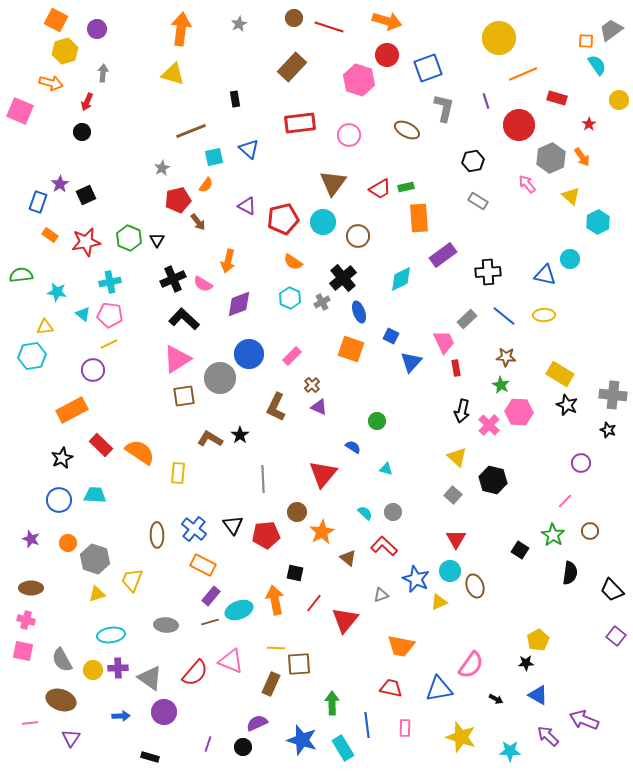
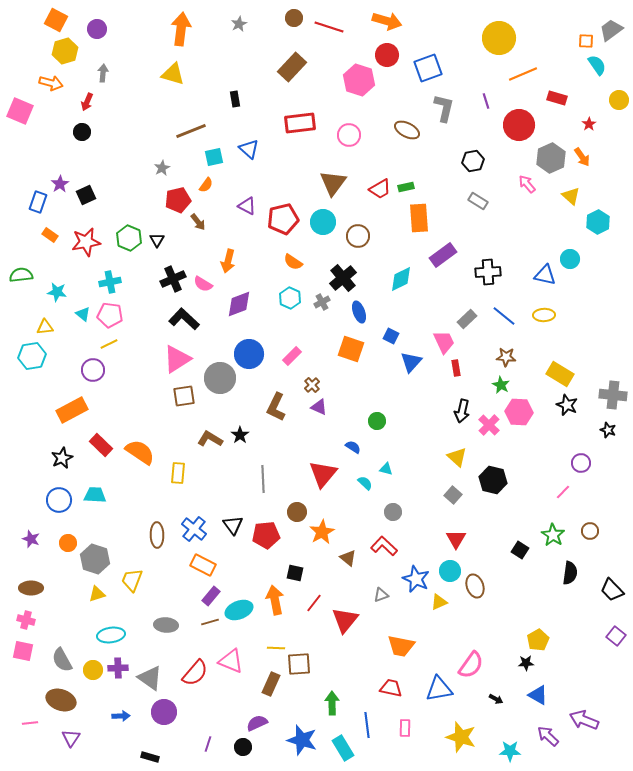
pink line at (565, 501): moved 2 px left, 9 px up
cyan semicircle at (365, 513): moved 30 px up
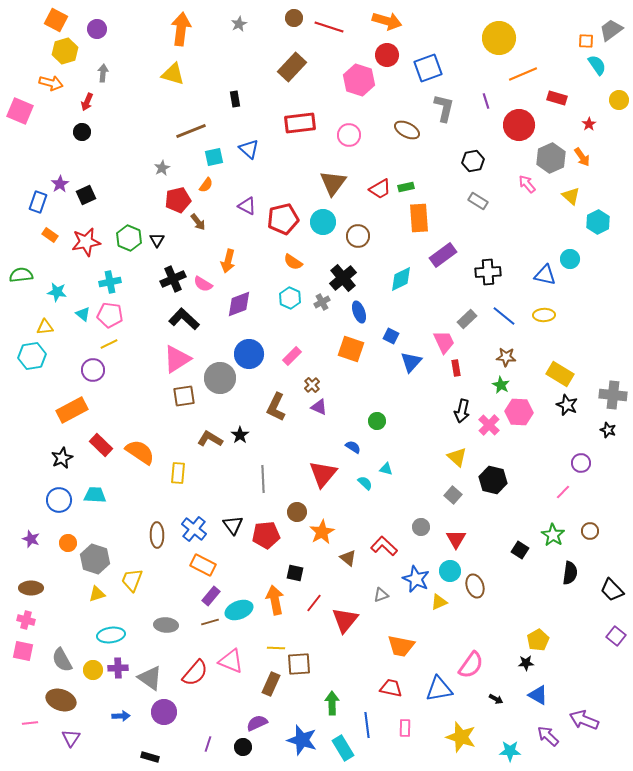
gray circle at (393, 512): moved 28 px right, 15 px down
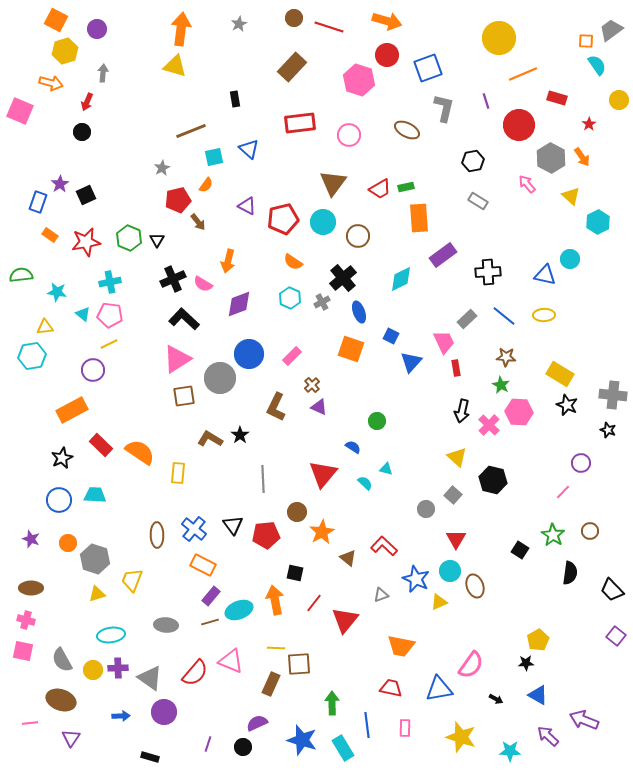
yellow triangle at (173, 74): moved 2 px right, 8 px up
gray hexagon at (551, 158): rotated 8 degrees counterclockwise
gray circle at (421, 527): moved 5 px right, 18 px up
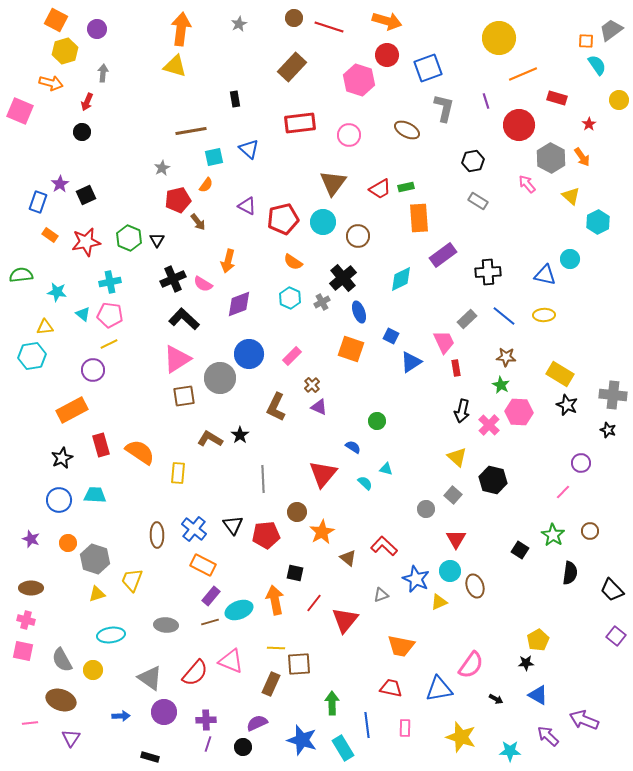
brown line at (191, 131): rotated 12 degrees clockwise
blue triangle at (411, 362): rotated 15 degrees clockwise
red rectangle at (101, 445): rotated 30 degrees clockwise
purple cross at (118, 668): moved 88 px right, 52 px down
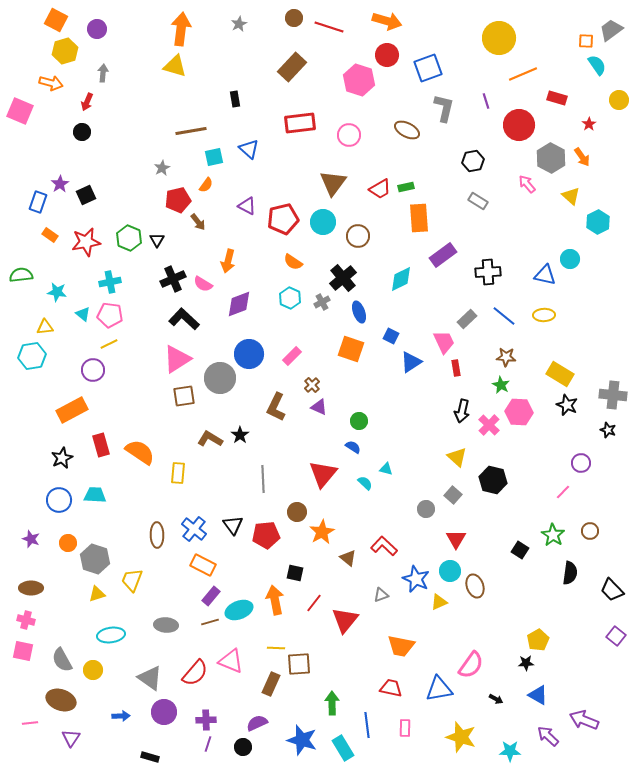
green circle at (377, 421): moved 18 px left
